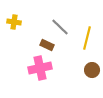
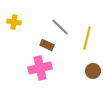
brown circle: moved 1 px right, 1 px down
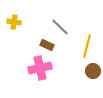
yellow line: moved 8 px down
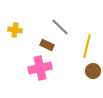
yellow cross: moved 1 px right, 8 px down
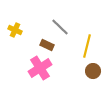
yellow cross: rotated 16 degrees clockwise
pink cross: rotated 20 degrees counterclockwise
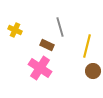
gray line: rotated 30 degrees clockwise
pink cross: rotated 25 degrees counterclockwise
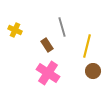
gray line: moved 2 px right
brown rectangle: rotated 32 degrees clockwise
pink cross: moved 8 px right, 5 px down
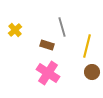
yellow cross: rotated 24 degrees clockwise
brown rectangle: rotated 40 degrees counterclockwise
brown circle: moved 1 px left, 1 px down
